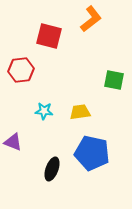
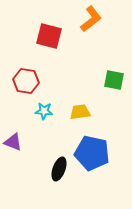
red hexagon: moved 5 px right, 11 px down; rotated 15 degrees clockwise
black ellipse: moved 7 px right
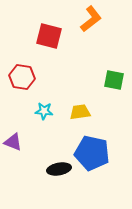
red hexagon: moved 4 px left, 4 px up
black ellipse: rotated 60 degrees clockwise
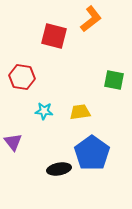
red square: moved 5 px right
purple triangle: rotated 30 degrees clockwise
blue pentagon: rotated 24 degrees clockwise
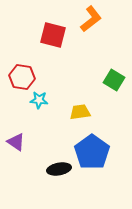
red square: moved 1 px left, 1 px up
green square: rotated 20 degrees clockwise
cyan star: moved 5 px left, 11 px up
purple triangle: moved 3 px right; rotated 18 degrees counterclockwise
blue pentagon: moved 1 px up
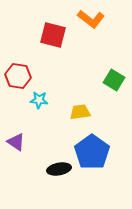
orange L-shape: rotated 76 degrees clockwise
red hexagon: moved 4 px left, 1 px up
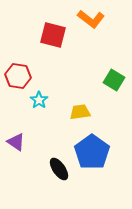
cyan star: rotated 30 degrees clockwise
black ellipse: rotated 65 degrees clockwise
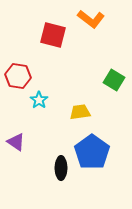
black ellipse: moved 2 px right, 1 px up; rotated 35 degrees clockwise
